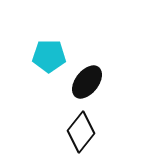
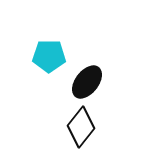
black diamond: moved 5 px up
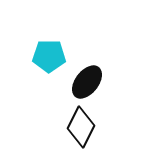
black diamond: rotated 12 degrees counterclockwise
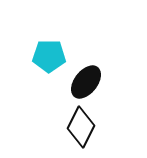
black ellipse: moved 1 px left
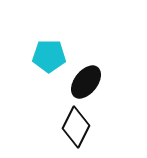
black diamond: moved 5 px left
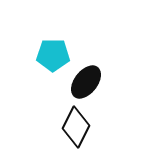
cyan pentagon: moved 4 px right, 1 px up
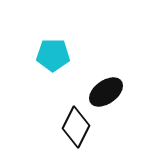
black ellipse: moved 20 px right, 10 px down; rotated 16 degrees clockwise
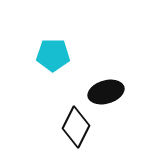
black ellipse: rotated 20 degrees clockwise
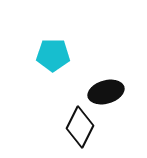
black diamond: moved 4 px right
